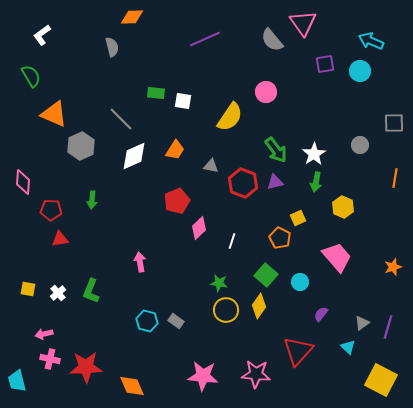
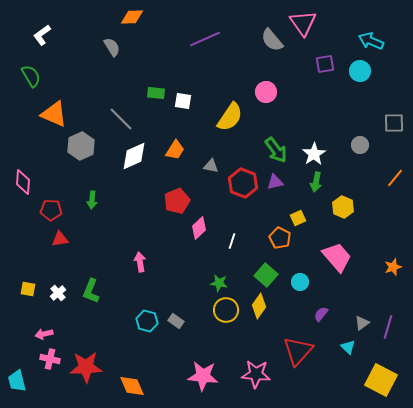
gray semicircle at (112, 47): rotated 18 degrees counterclockwise
orange line at (395, 178): rotated 30 degrees clockwise
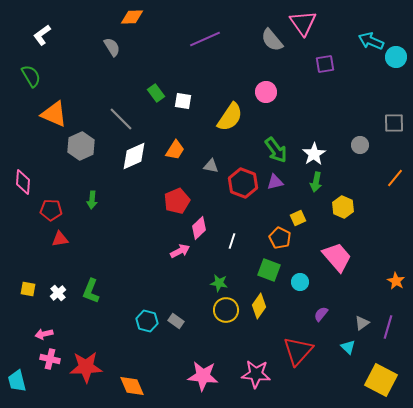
cyan circle at (360, 71): moved 36 px right, 14 px up
green rectangle at (156, 93): rotated 48 degrees clockwise
pink arrow at (140, 262): moved 40 px right, 11 px up; rotated 72 degrees clockwise
orange star at (393, 267): moved 3 px right, 14 px down; rotated 24 degrees counterclockwise
green square at (266, 275): moved 3 px right, 5 px up; rotated 20 degrees counterclockwise
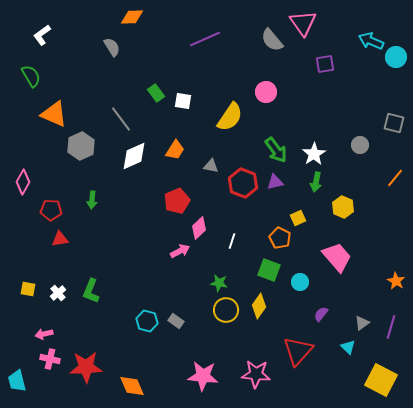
gray line at (121, 119): rotated 8 degrees clockwise
gray square at (394, 123): rotated 15 degrees clockwise
pink diamond at (23, 182): rotated 25 degrees clockwise
purple line at (388, 327): moved 3 px right
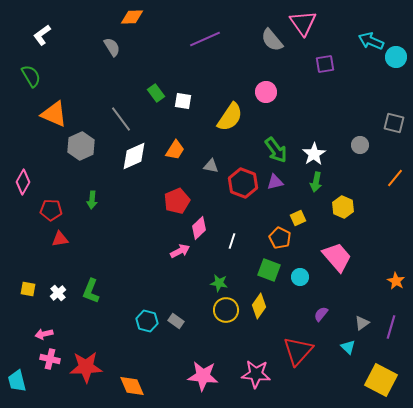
cyan circle at (300, 282): moved 5 px up
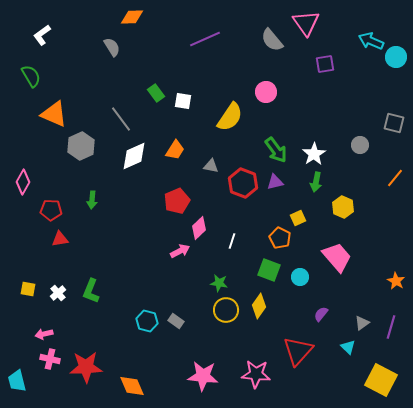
pink triangle at (303, 23): moved 3 px right
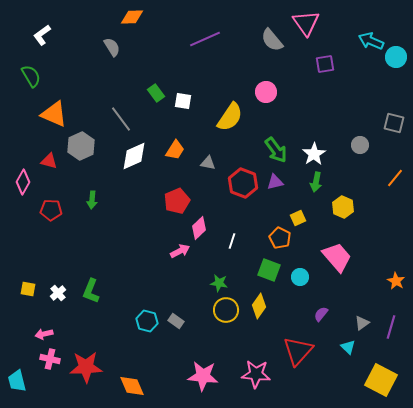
gray triangle at (211, 166): moved 3 px left, 3 px up
red triangle at (60, 239): moved 11 px left, 78 px up; rotated 24 degrees clockwise
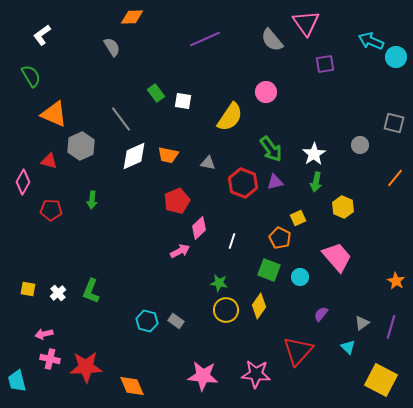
orange trapezoid at (175, 150): moved 7 px left, 5 px down; rotated 70 degrees clockwise
green arrow at (276, 150): moved 5 px left, 1 px up
